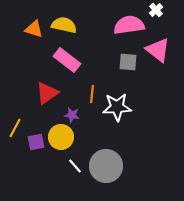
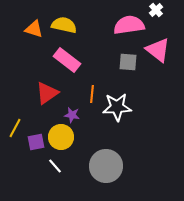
white line: moved 20 px left
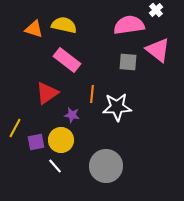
yellow circle: moved 3 px down
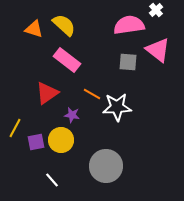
yellow semicircle: rotated 30 degrees clockwise
orange line: rotated 66 degrees counterclockwise
white line: moved 3 px left, 14 px down
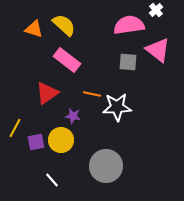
orange line: rotated 18 degrees counterclockwise
purple star: moved 1 px right, 1 px down
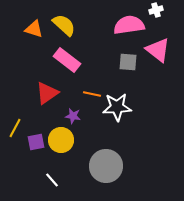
white cross: rotated 24 degrees clockwise
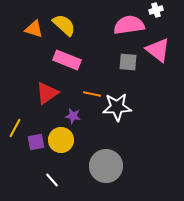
pink rectangle: rotated 16 degrees counterclockwise
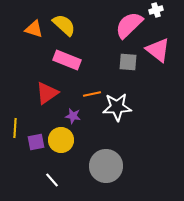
pink semicircle: rotated 36 degrees counterclockwise
orange line: rotated 24 degrees counterclockwise
yellow line: rotated 24 degrees counterclockwise
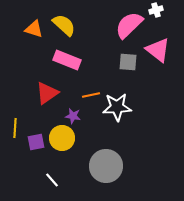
orange line: moved 1 px left, 1 px down
yellow circle: moved 1 px right, 2 px up
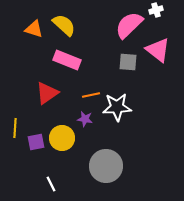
purple star: moved 12 px right, 3 px down
white line: moved 1 px left, 4 px down; rotated 14 degrees clockwise
